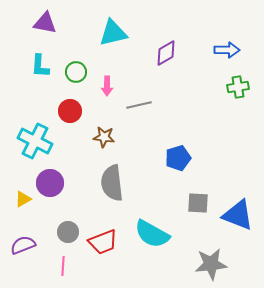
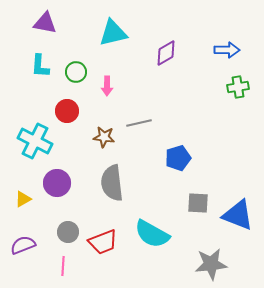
gray line: moved 18 px down
red circle: moved 3 px left
purple circle: moved 7 px right
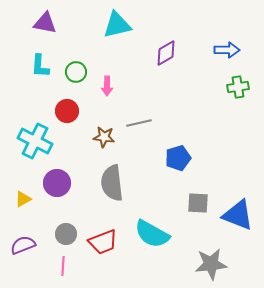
cyan triangle: moved 4 px right, 8 px up
gray circle: moved 2 px left, 2 px down
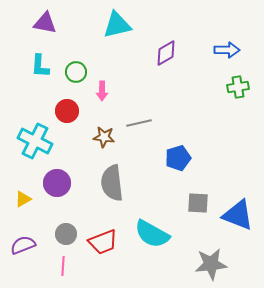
pink arrow: moved 5 px left, 5 px down
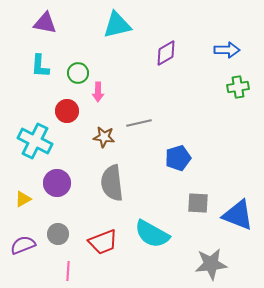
green circle: moved 2 px right, 1 px down
pink arrow: moved 4 px left, 1 px down
gray circle: moved 8 px left
pink line: moved 5 px right, 5 px down
